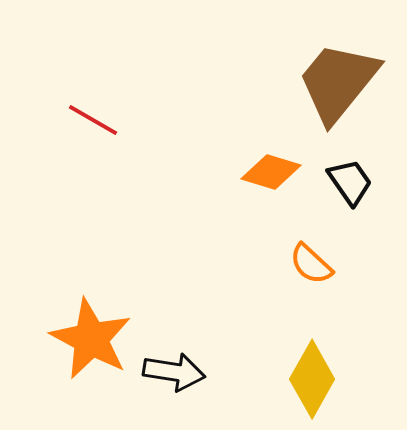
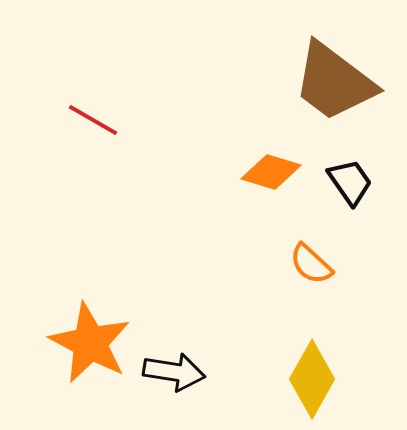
brown trapezoid: moved 4 px left; rotated 92 degrees counterclockwise
orange star: moved 1 px left, 4 px down
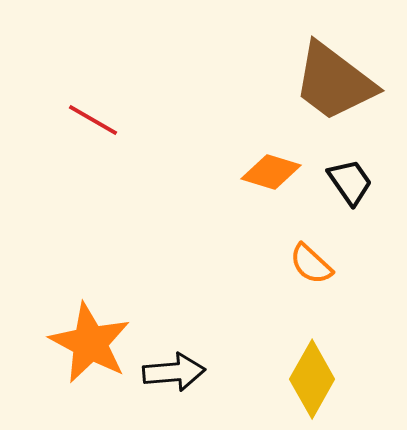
black arrow: rotated 14 degrees counterclockwise
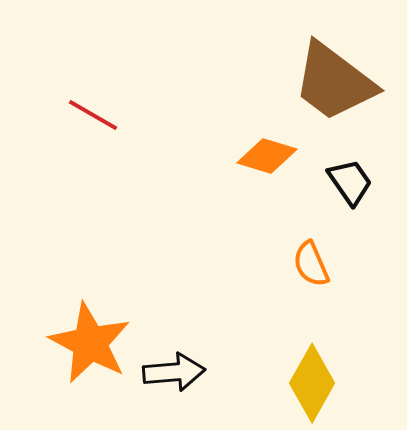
red line: moved 5 px up
orange diamond: moved 4 px left, 16 px up
orange semicircle: rotated 24 degrees clockwise
yellow diamond: moved 4 px down
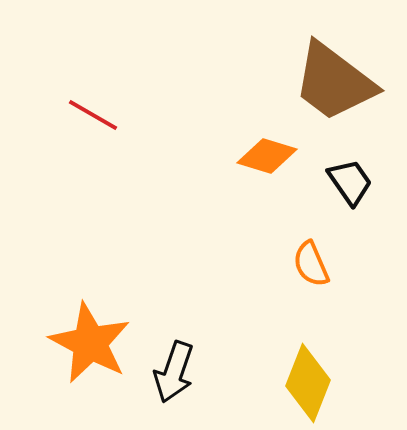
black arrow: rotated 114 degrees clockwise
yellow diamond: moved 4 px left; rotated 8 degrees counterclockwise
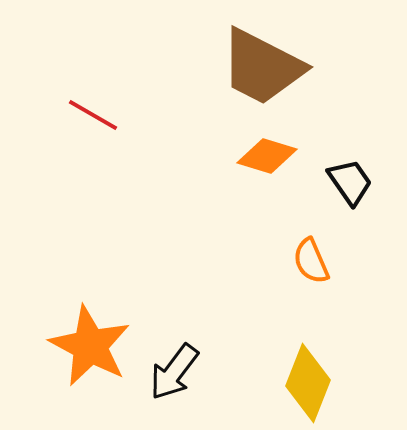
brown trapezoid: moved 72 px left, 15 px up; rotated 10 degrees counterclockwise
orange semicircle: moved 3 px up
orange star: moved 3 px down
black arrow: rotated 18 degrees clockwise
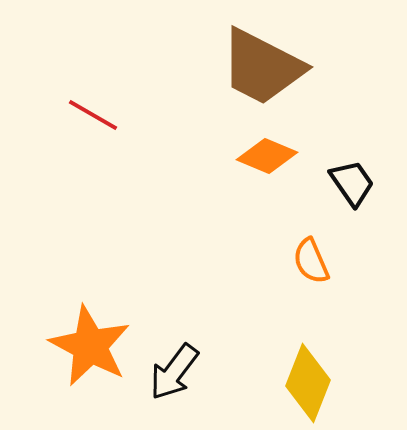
orange diamond: rotated 6 degrees clockwise
black trapezoid: moved 2 px right, 1 px down
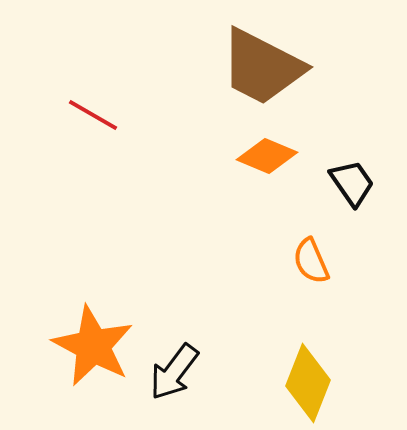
orange star: moved 3 px right
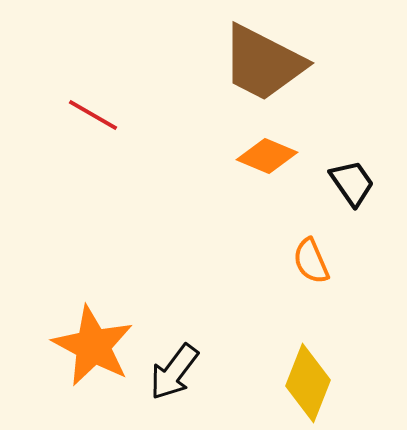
brown trapezoid: moved 1 px right, 4 px up
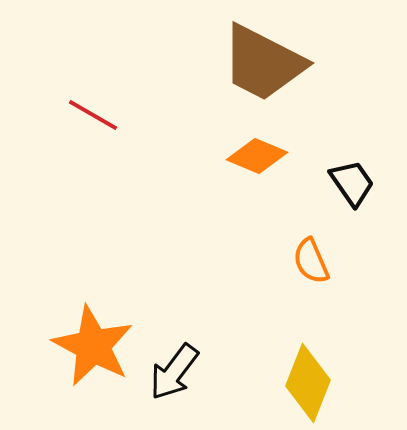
orange diamond: moved 10 px left
